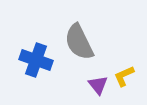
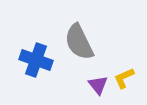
yellow L-shape: moved 2 px down
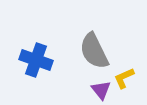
gray semicircle: moved 15 px right, 9 px down
purple triangle: moved 3 px right, 5 px down
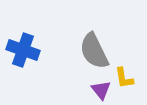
blue cross: moved 13 px left, 10 px up
yellow L-shape: rotated 75 degrees counterclockwise
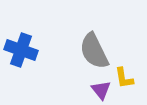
blue cross: moved 2 px left
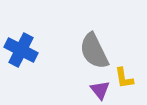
blue cross: rotated 8 degrees clockwise
purple triangle: moved 1 px left
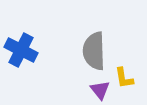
gray semicircle: rotated 24 degrees clockwise
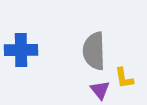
blue cross: rotated 28 degrees counterclockwise
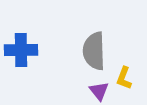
yellow L-shape: rotated 30 degrees clockwise
purple triangle: moved 1 px left, 1 px down
